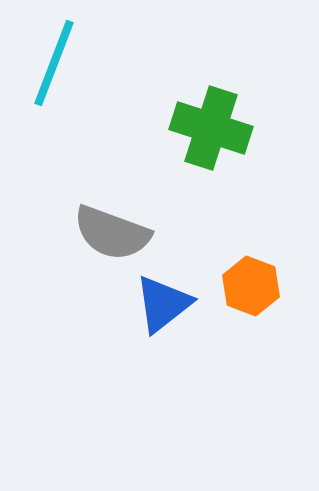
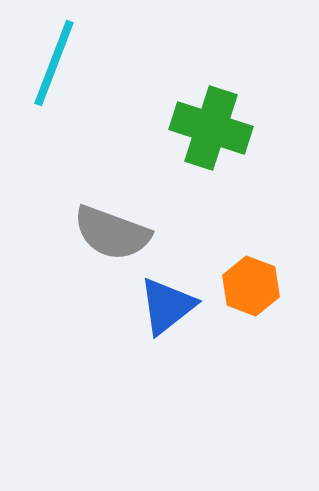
blue triangle: moved 4 px right, 2 px down
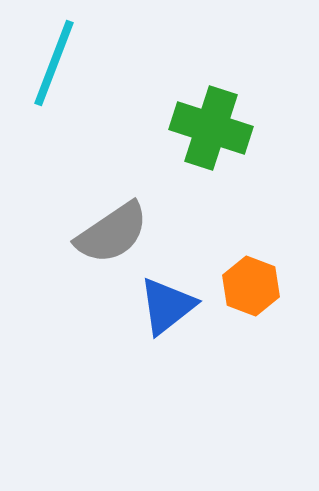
gray semicircle: rotated 54 degrees counterclockwise
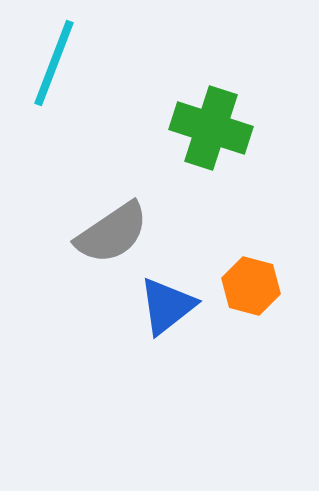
orange hexagon: rotated 6 degrees counterclockwise
